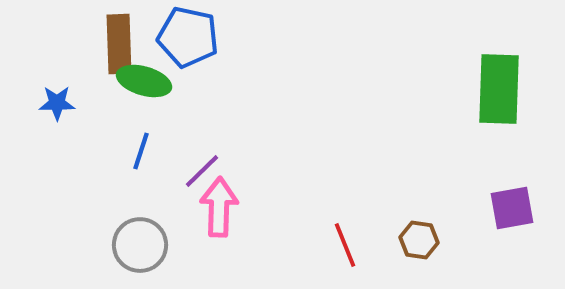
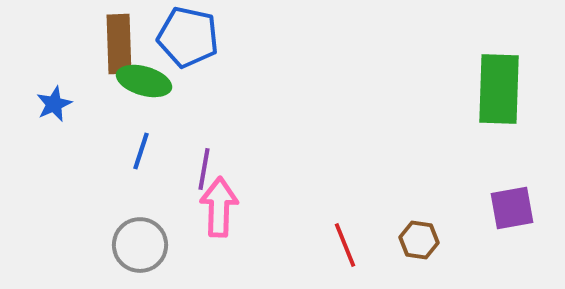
blue star: moved 3 px left, 1 px down; rotated 24 degrees counterclockwise
purple line: moved 2 px right, 2 px up; rotated 36 degrees counterclockwise
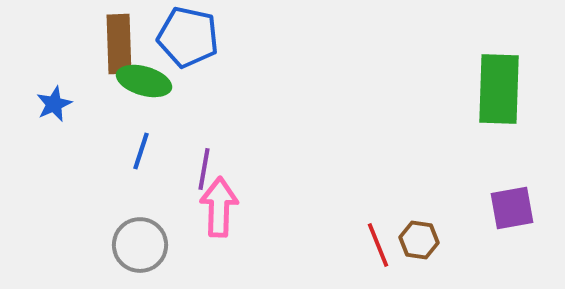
red line: moved 33 px right
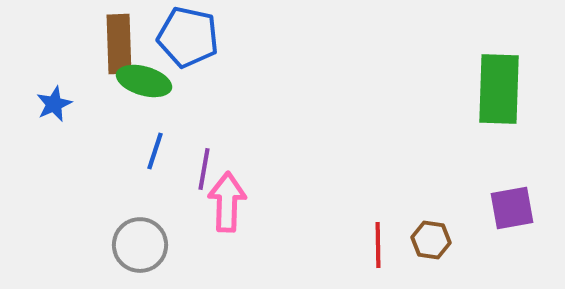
blue line: moved 14 px right
pink arrow: moved 8 px right, 5 px up
brown hexagon: moved 12 px right
red line: rotated 21 degrees clockwise
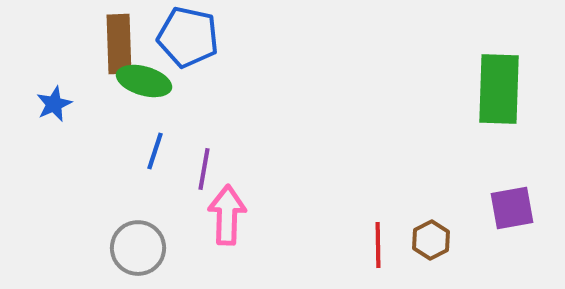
pink arrow: moved 13 px down
brown hexagon: rotated 24 degrees clockwise
gray circle: moved 2 px left, 3 px down
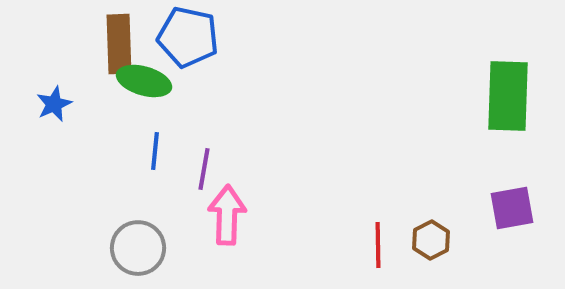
green rectangle: moved 9 px right, 7 px down
blue line: rotated 12 degrees counterclockwise
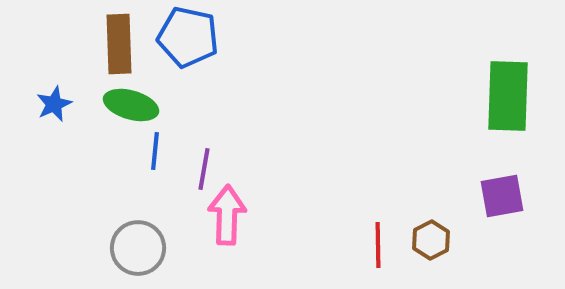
green ellipse: moved 13 px left, 24 px down
purple square: moved 10 px left, 12 px up
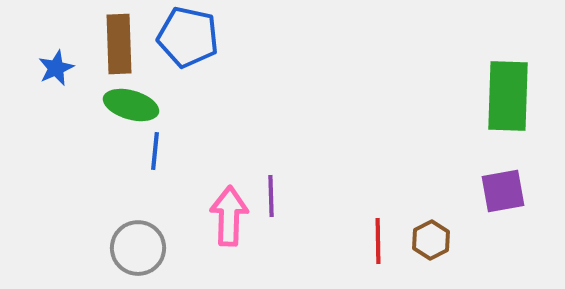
blue star: moved 2 px right, 36 px up
purple line: moved 67 px right, 27 px down; rotated 12 degrees counterclockwise
purple square: moved 1 px right, 5 px up
pink arrow: moved 2 px right, 1 px down
red line: moved 4 px up
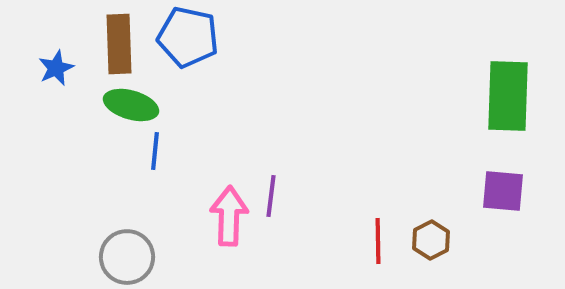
purple square: rotated 15 degrees clockwise
purple line: rotated 9 degrees clockwise
gray circle: moved 11 px left, 9 px down
